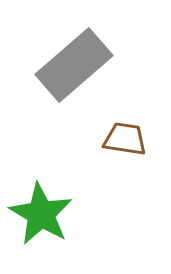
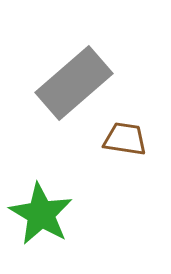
gray rectangle: moved 18 px down
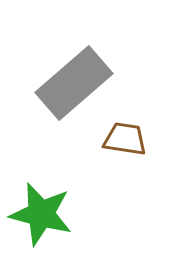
green star: rotated 16 degrees counterclockwise
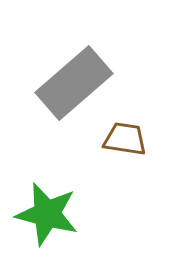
green star: moved 6 px right
